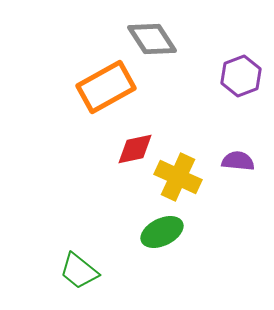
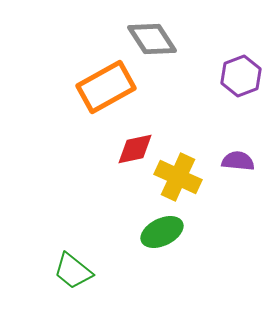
green trapezoid: moved 6 px left
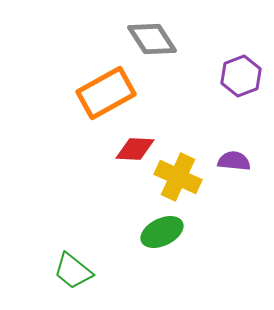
orange rectangle: moved 6 px down
red diamond: rotated 15 degrees clockwise
purple semicircle: moved 4 px left
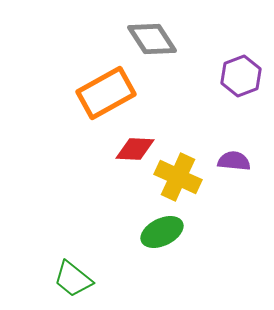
green trapezoid: moved 8 px down
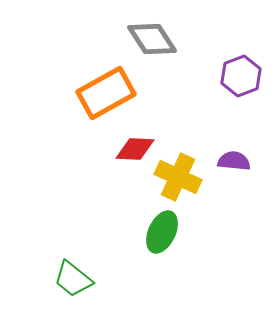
green ellipse: rotated 39 degrees counterclockwise
